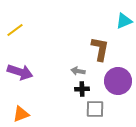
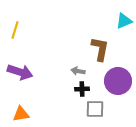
yellow line: rotated 36 degrees counterclockwise
orange triangle: rotated 12 degrees clockwise
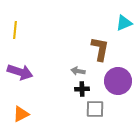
cyan triangle: moved 2 px down
yellow line: rotated 12 degrees counterclockwise
orange triangle: rotated 18 degrees counterclockwise
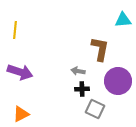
cyan triangle: moved 1 px left, 3 px up; rotated 18 degrees clockwise
gray square: rotated 24 degrees clockwise
